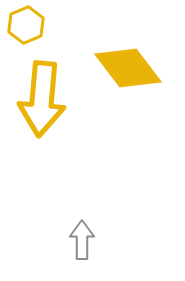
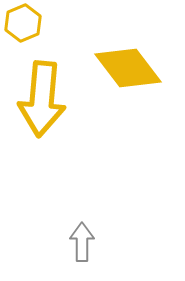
yellow hexagon: moved 3 px left, 2 px up
gray arrow: moved 2 px down
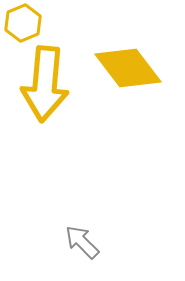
yellow arrow: moved 3 px right, 15 px up
gray arrow: rotated 45 degrees counterclockwise
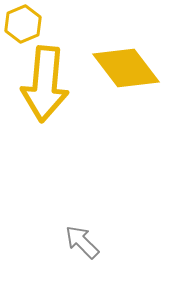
yellow hexagon: moved 1 px down
yellow diamond: moved 2 px left
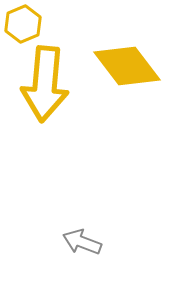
yellow diamond: moved 1 px right, 2 px up
gray arrow: rotated 24 degrees counterclockwise
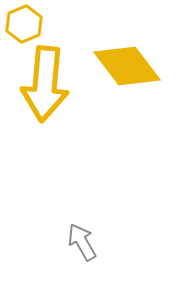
yellow hexagon: moved 1 px right
gray arrow: rotated 39 degrees clockwise
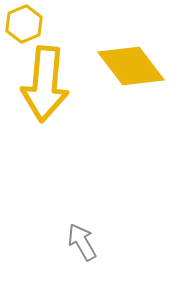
yellow diamond: moved 4 px right
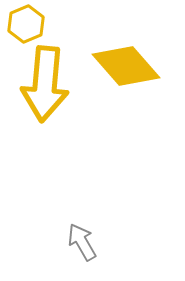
yellow hexagon: moved 2 px right
yellow diamond: moved 5 px left; rotated 4 degrees counterclockwise
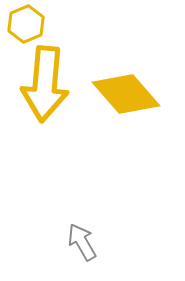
yellow diamond: moved 28 px down
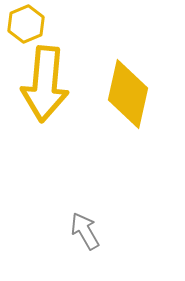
yellow diamond: moved 2 px right; rotated 54 degrees clockwise
gray arrow: moved 3 px right, 11 px up
